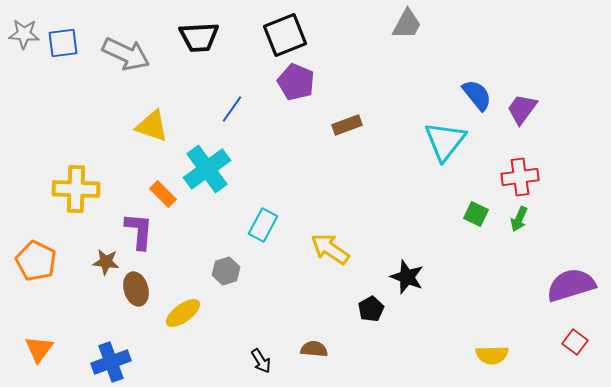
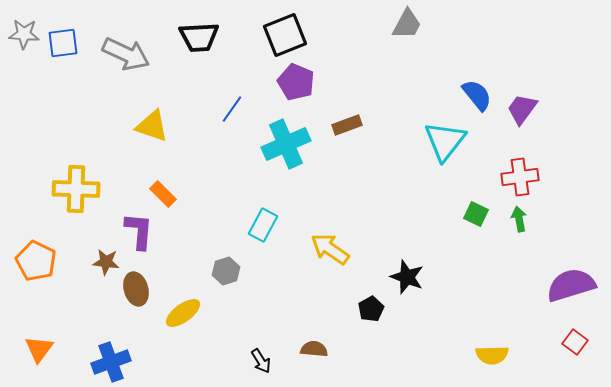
cyan cross: moved 79 px right, 25 px up; rotated 12 degrees clockwise
green arrow: rotated 145 degrees clockwise
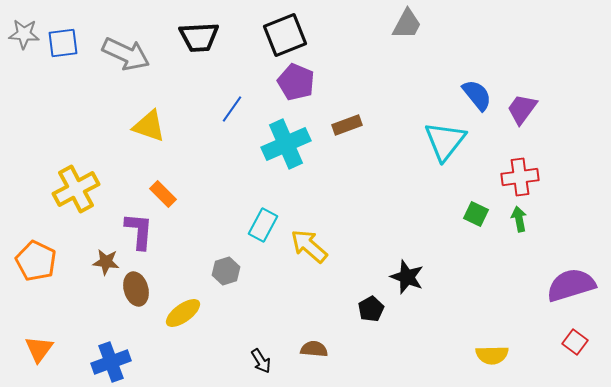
yellow triangle: moved 3 px left
yellow cross: rotated 30 degrees counterclockwise
yellow arrow: moved 21 px left, 3 px up; rotated 6 degrees clockwise
